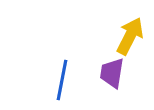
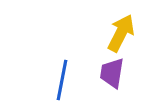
yellow arrow: moved 9 px left, 3 px up
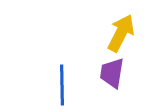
blue line: moved 5 px down; rotated 12 degrees counterclockwise
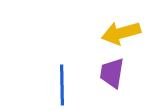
yellow arrow: rotated 132 degrees counterclockwise
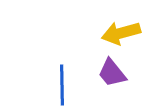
purple trapezoid: rotated 48 degrees counterclockwise
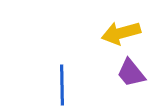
purple trapezoid: moved 19 px right
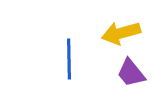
blue line: moved 7 px right, 26 px up
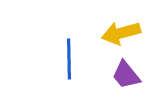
purple trapezoid: moved 5 px left, 2 px down
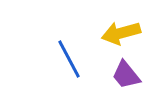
blue line: rotated 27 degrees counterclockwise
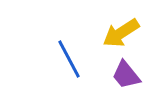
yellow arrow: rotated 18 degrees counterclockwise
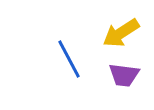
purple trapezoid: moved 2 px left; rotated 44 degrees counterclockwise
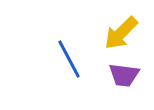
yellow arrow: rotated 12 degrees counterclockwise
